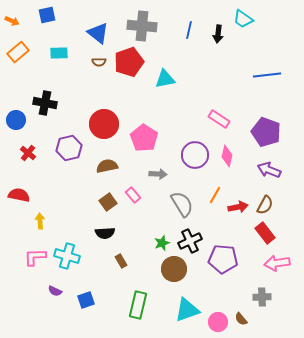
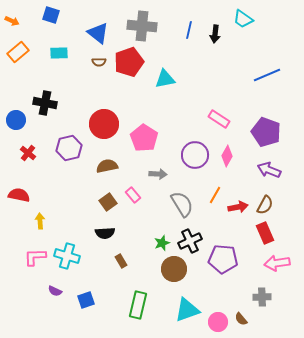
blue square at (47, 15): moved 4 px right; rotated 30 degrees clockwise
black arrow at (218, 34): moved 3 px left
blue line at (267, 75): rotated 16 degrees counterclockwise
pink diamond at (227, 156): rotated 15 degrees clockwise
red rectangle at (265, 233): rotated 15 degrees clockwise
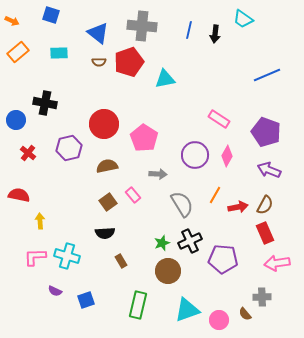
brown circle at (174, 269): moved 6 px left, 2 px down
brown semicircle at (241, 319): moved 4 px right, 5 px up
pink circle at (218, 322): moved 1 px right, 2 px up
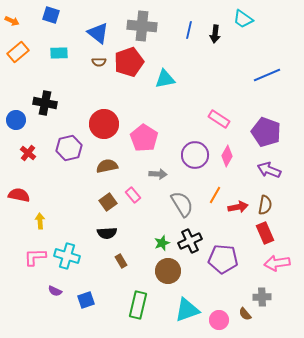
brown semicircle at (265, 205): rotated 18 degrees counterclockwise
black semicircle at (105, 233): moved 2 px right
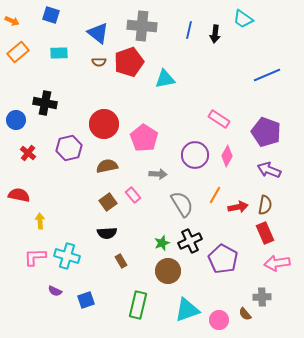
purple pentagon at (223, 259): rotated 24 degrees clockwise
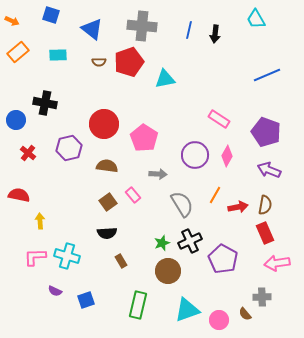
cyan trapezoid at (243, 19): moved 13 px right; rotated 25 degrees clockwise
blue triangle at (98, 33): moved 6 px left, 4 px up
cyan rectangle at (59, 53): moved 1 px left, 2 px down
brown semicircle at (107, 166): rotated 20 degrees clockwise
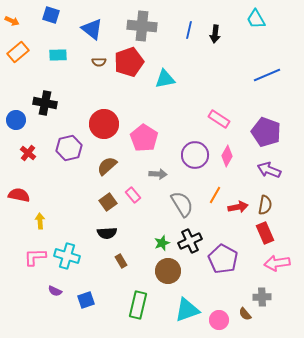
brown semicircle at (107, 166): rotated 50 degrees counterclockwise
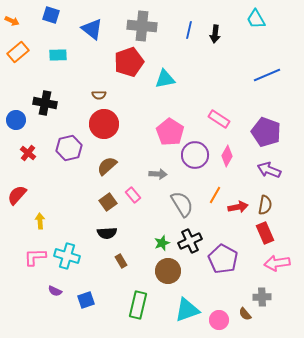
brown semicircle at (99, 62): moved 33 px down
pink pentagon at (144, 138): moved 26 px right, 6 px up
red semicircle at (19, 195): moved 2 px left; rotated 60 degrees counterclockwise
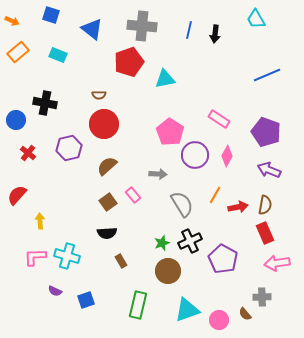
cyan rectangle at (58, 55): rotated 24 degrees clockwise
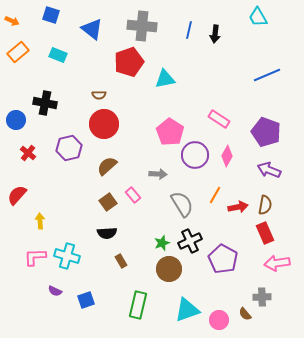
cyan trapezoid at (256, 19): moved 2 px right, 2 px up
brown circle at (168, 271): moved 1 px right, 2 px up
